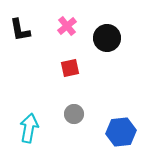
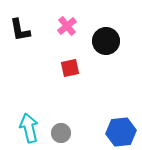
black circle: moved 1 px left, 3 px down
gray circle: moved 13 px left, 19 px down
cyan arrow: rotated 24 degrees counterclockwise
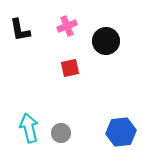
pink cross: rotated 18 degrees clockwise
